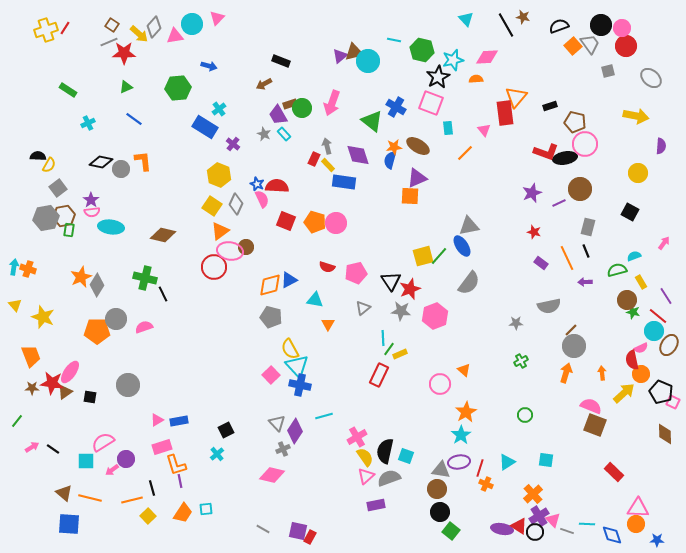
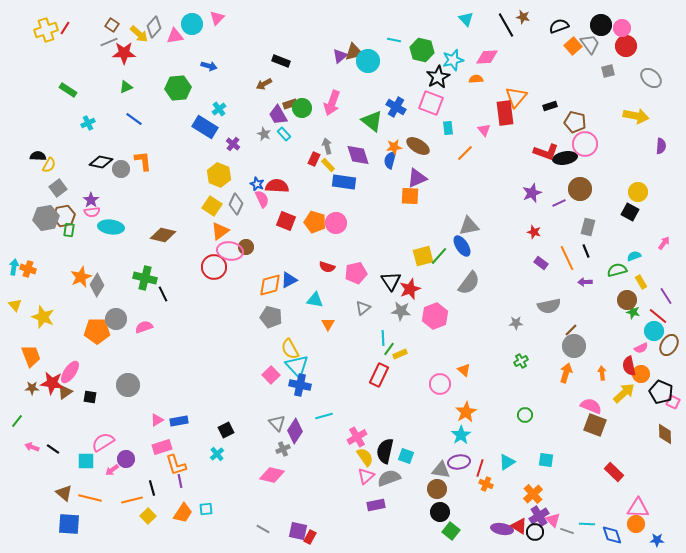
yellow circle at (638, 173): moved 19 px down
red semicircle at (632, 360): moved 3 px left, 6 px down
pink arrow at (32, 447): rotated 128 degrees counterclockwise
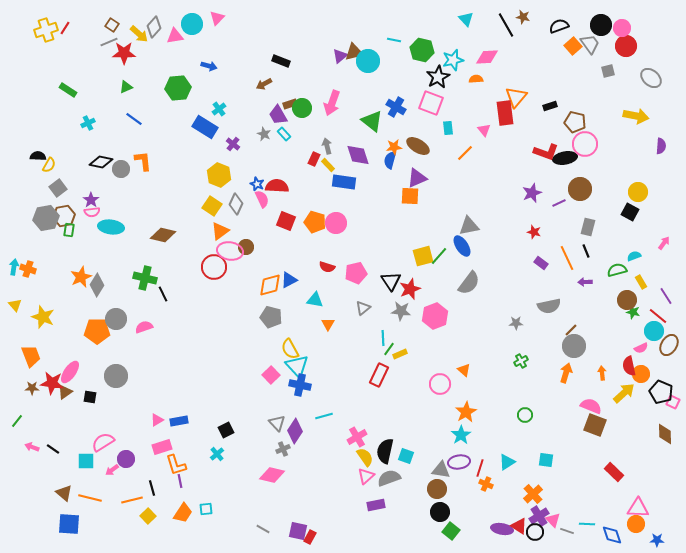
gray circle at (128, 385): moved 12 px left, 9 px up
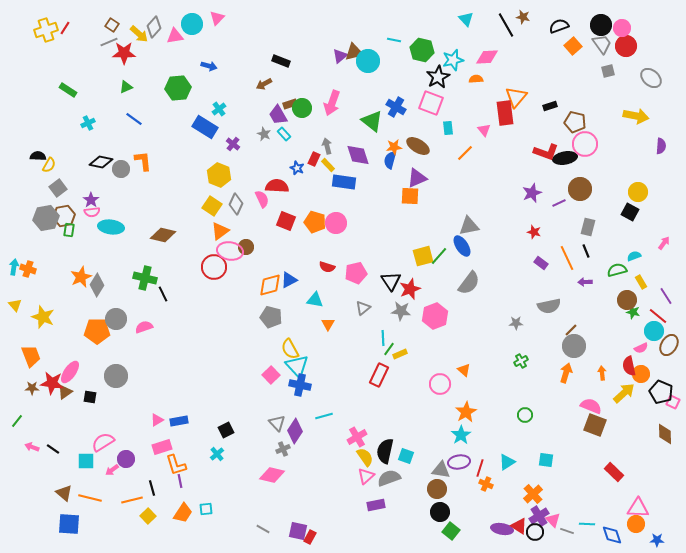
gray trapezoid at (590, 44): moved 12 px right
blue star at (257, 184): moved 40 px right, 16 px up
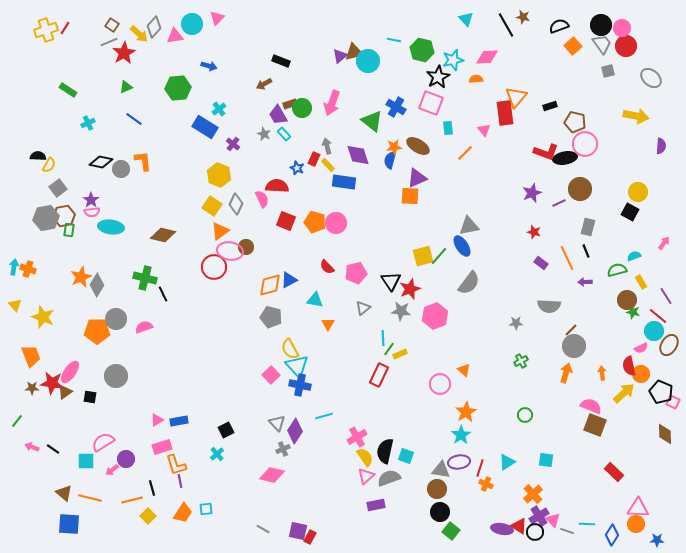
red star at (124, 53): rotated 30 degrees counterclockwise
red semicircle at (327, 267): rotated 28 degrees clockwise
gray semicircle at (549, 306): rotated 15 degrees clockwise
blue diamond at (612, 535): rotated 50 degrees clockwise
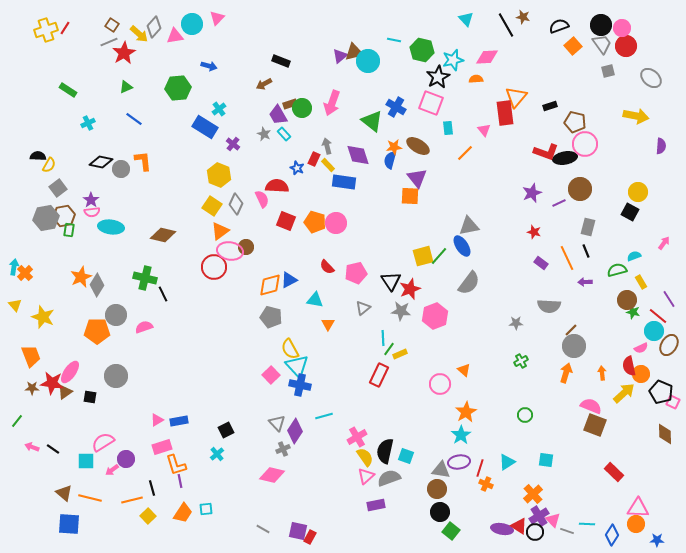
purple triangle at (417, 178): rotated 45 degrees counterclockwise
orange cross at (28, 269): moved 3 px left, 4 px down; rotated 28 degrees clockwise
purple line at (666, 296): moved 3 px right, 3 px down
gray circle at (116, 319): moved 4 px up
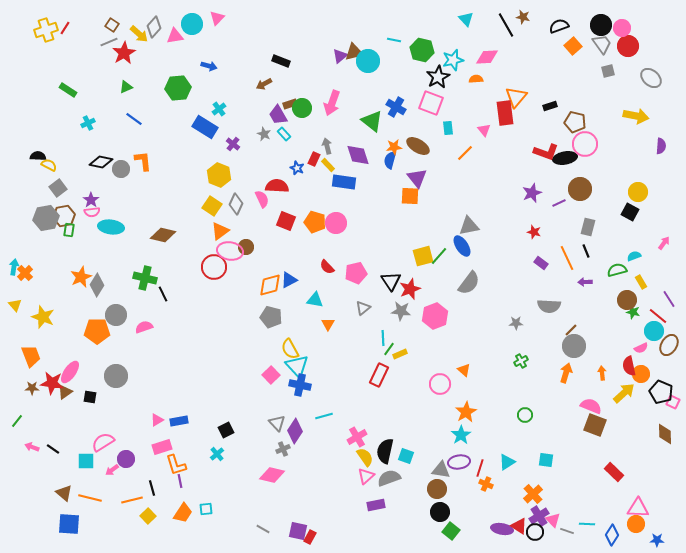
red circle at (626, 46): moved 2 px right
yellow semicircle at (49, 165): rotated 91 degrees counterclockwise
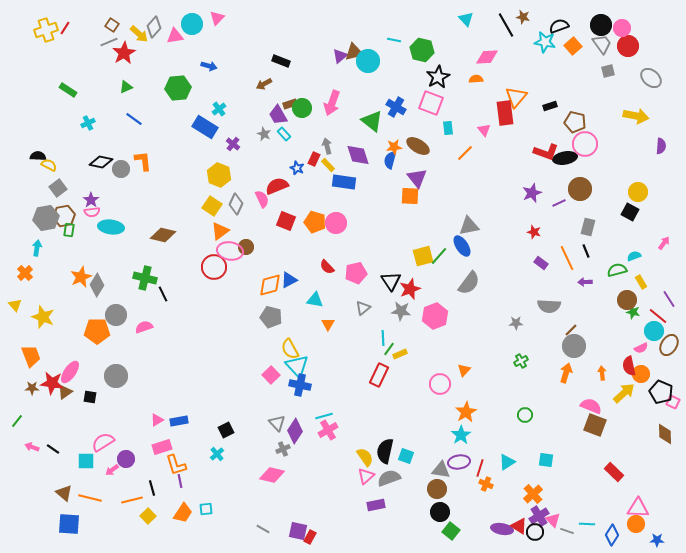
cyan star at (453, 60): moved 92 px right, 18 px up; rotated 25 degrees clockwise
red semicircle at (277, 186): rotated 25 degrees counterclockwise
cyan arrow at (14, 267): moved 23 px right, 19 px up
orange triangle at (464, 370): rotated 32 degrees clockwise
pink cross at (357, 437): moved 29 px left, 7 px up
